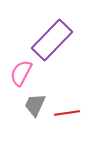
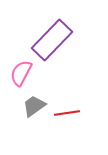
gray trapezoid: moved 1 px left, 1 px down; rotated 30 degrees clockwise
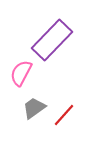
gray trapezoid: moved 2 px down
red line: moved 3 px left, 2 px down; rotated 40 degrees counterclockwise
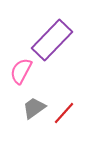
pink semicircle: moved 2 px up
red line: moved 2 px up
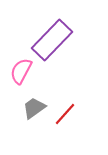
red line: moved 1 px right, 1 px down
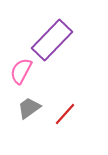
gray trapezoid: moved 5 px left
